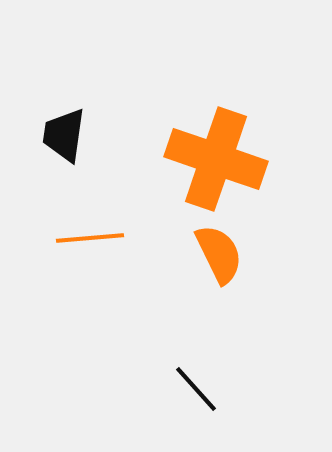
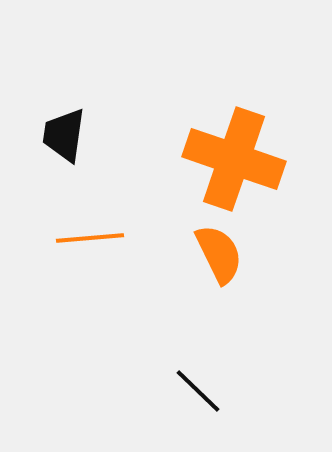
orange cross: moved 18 px right
black line: moved 2 px right, 2 px down; rotated 4 degrees counterclockwise
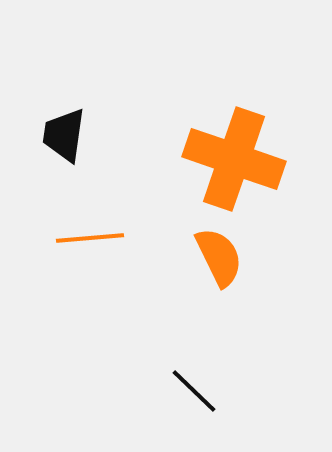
orange semicircle: moved 3 px down
black line: moved 4 px left
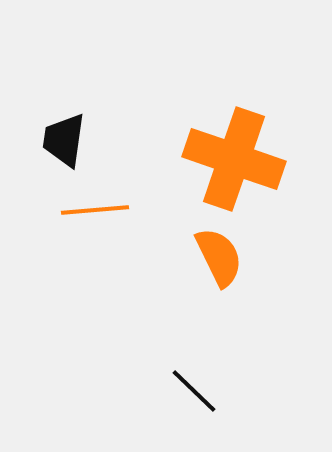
black trapezoid: moved 5 px down
orange line: moved 5 px right, 28 px up
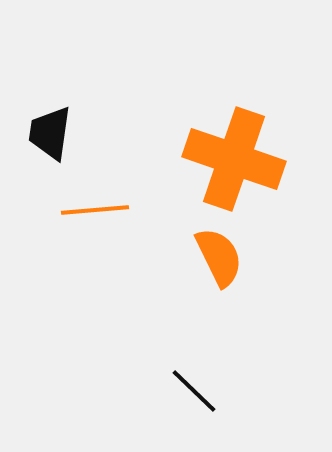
black trapezoid: moved 14 px left, 7 px up
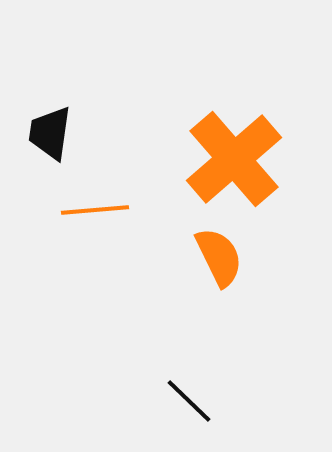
orange cross: rotated 30 degrees clockwise
black line: moved 5 px left, 10 px down
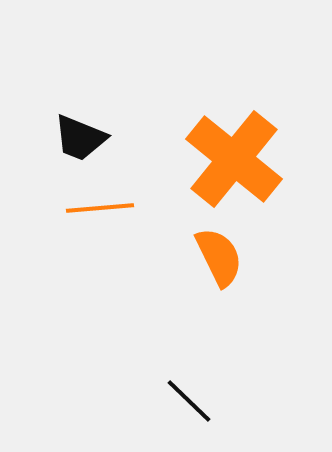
black trapezoid: moved 30 px right, 5 px down; rotated 76 degrees counterclockwise
orange cross: rotated 10 degrees counterclockwise
orange line: moved 5 px right, 2 px up
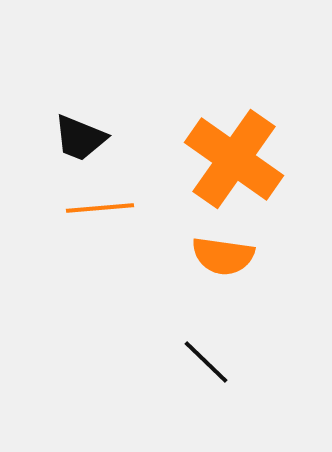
orange cross: rotated 4 degrees counterclockwise
orange semicircle: moved 4 px right, 1 px up; rotated 124 degrees clockwise
black line: moved 17 px right, 39 px up
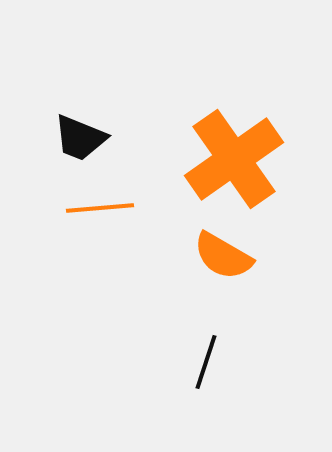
orange cross: rotated 20 degrees clockwise
orange semicircle: rotated 22 degrees clockwise
black line: rotated 64 degrees clockwise
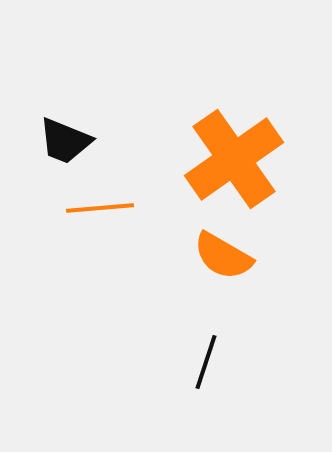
black trapezoid: moved 15 px left, 3 px down
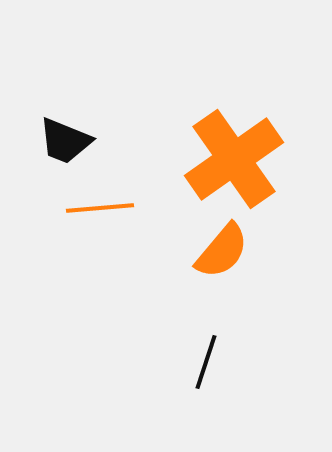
orange semicircle: moved 1 px left, 5 px up; rotated 80 degrees counterclockwise
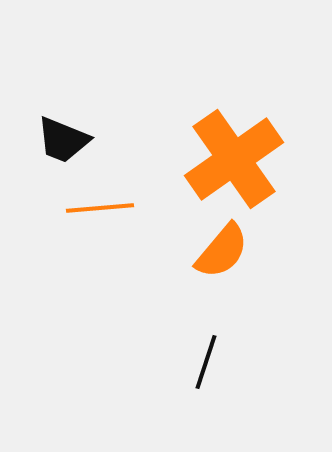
black trapezoid: moved 2 px left, 1 px up
